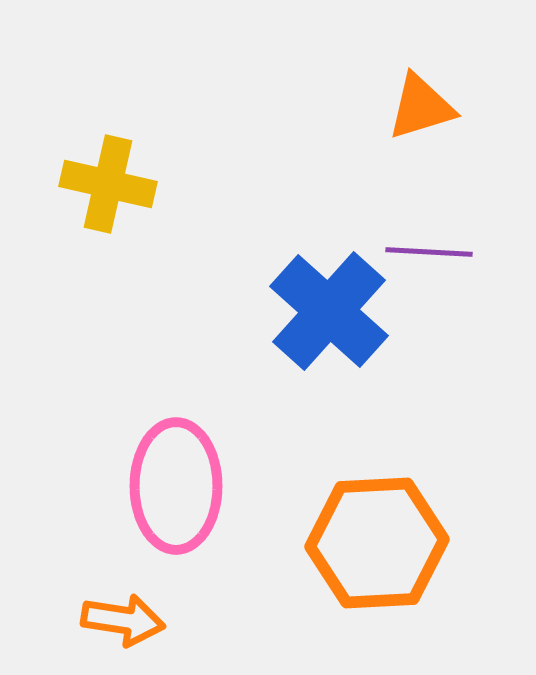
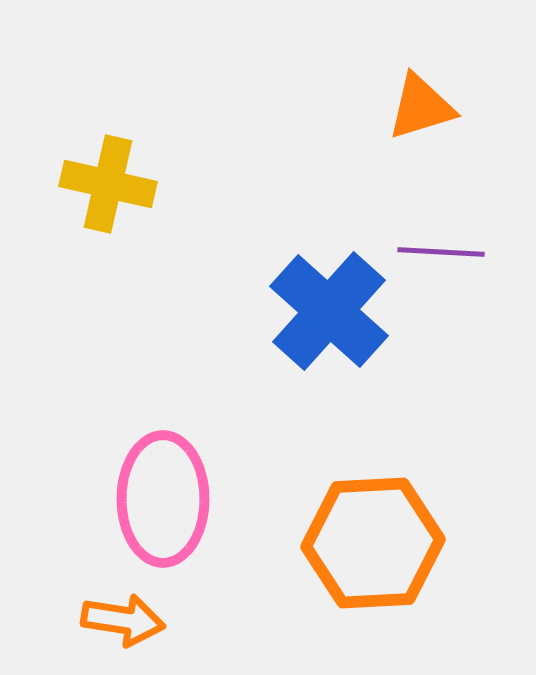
purple line: moved 12 px right
pink ellipse: moved 13 px left, 13 px down
orange hexagon: moved 4 px left
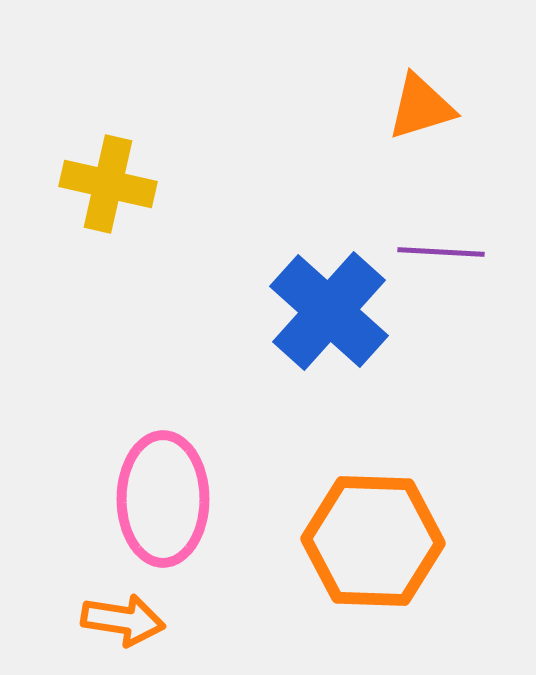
orange hexagon: moved 2 px up; rotated 5 degrees clockwise
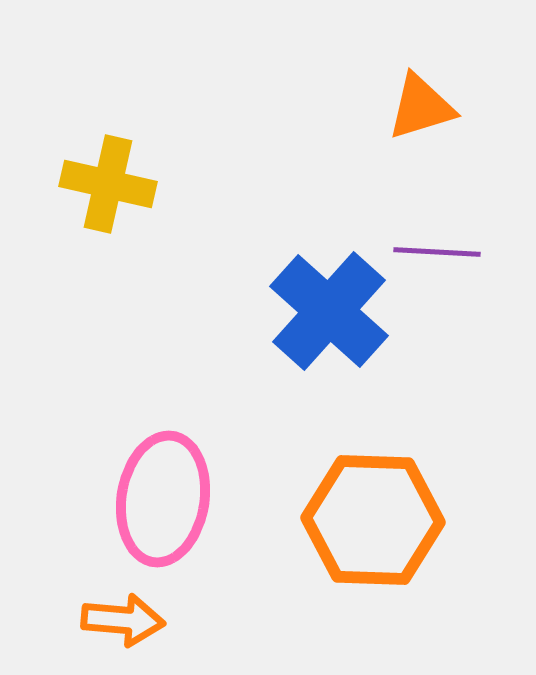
purple line: moved 4 px left
pink ellipse: rotated 9 degrees clockwise
orange hexagon: moved 21 px up
orange arrow: rotated 4 degrees counterclockwise
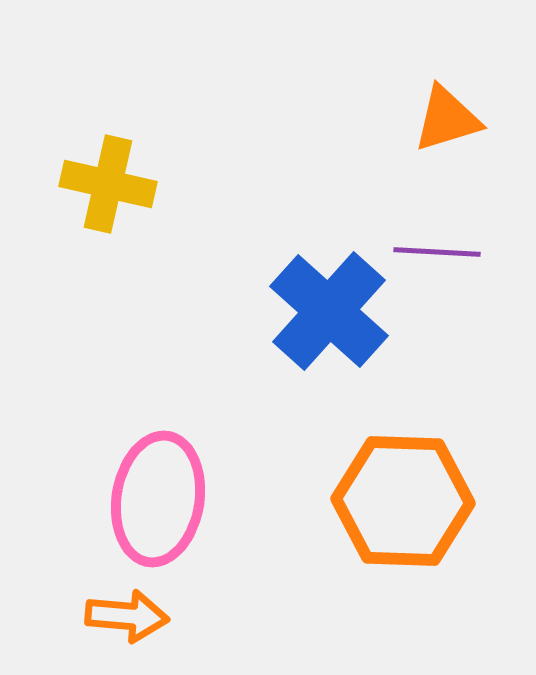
orange triangle: moved 26 px right, 12 px down
pink ellipse: moved 5 px left
orange hexagon: moved 30 px right, 19 px up
orange arrow: moved 4 px right, 4 px up
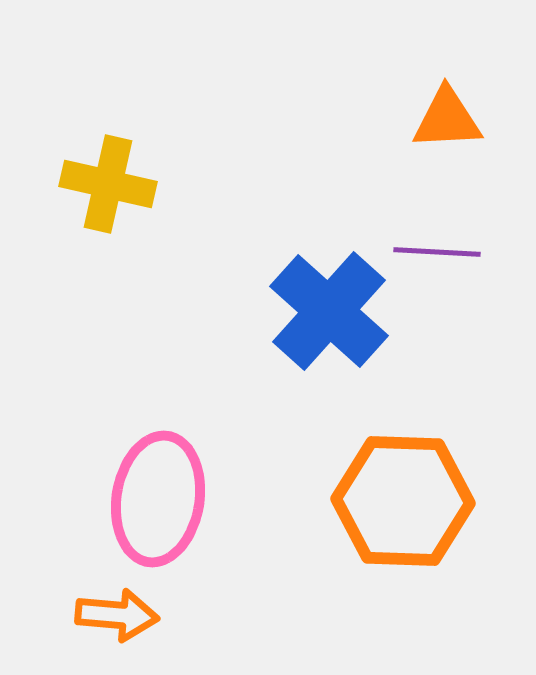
orange triangle: rotated 14 degrees clockwise
orange arrow: moved 10 px left, 1 px up
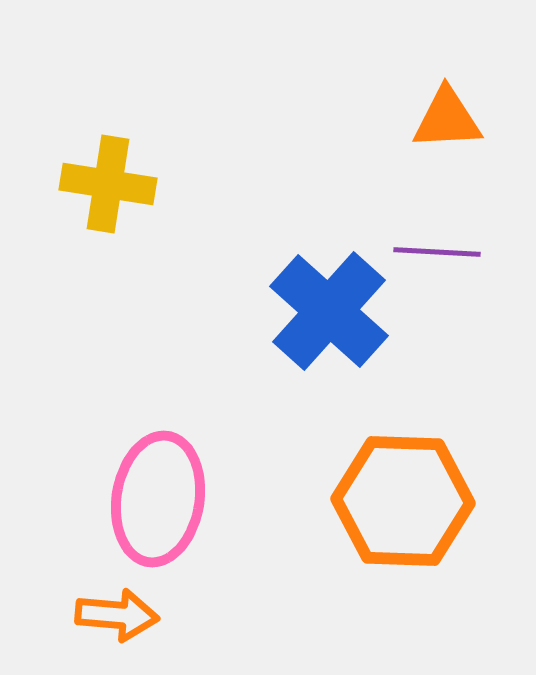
yellow cross: rotated 4 degrees counterclockwise
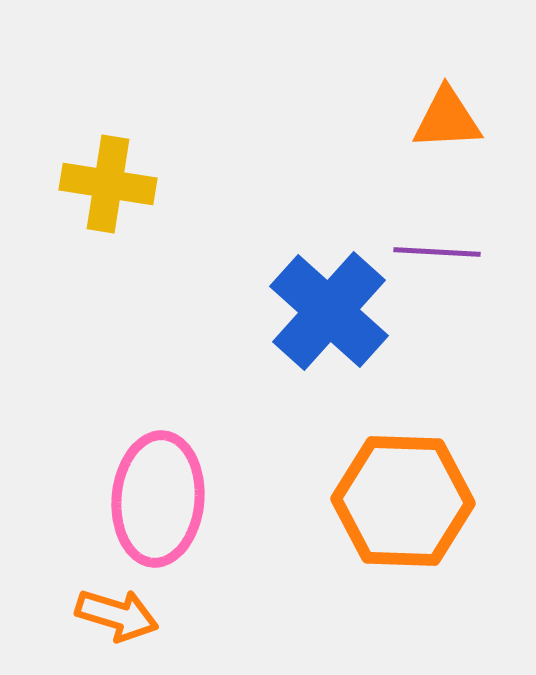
pink ellipse: rotated 4 degrees counterclockwise
orange arrow: rotated 12 degrees clockwise
